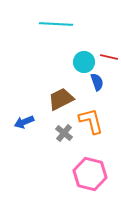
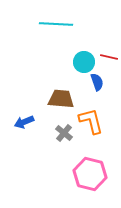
brown trapezoid: rotated 32 degrees clockwise
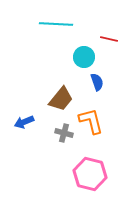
red line: moved 18 px up
cyan circle: moved 5 px up
brown trapezoid: rotated 124 degrees clockwise
gray cross: rotated 24 degrees counterclockwise
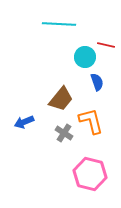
cyan line: moved 3 px right
red line: moved 3 px left, 6 px down
cyan circle: moved 1 px right
gray cross: rotated 18 degrees clockwise
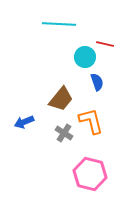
red line: moved 1 px left, 1 px up
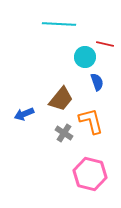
blue arrow: moved 8 px up
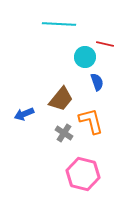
pink hexagon: moved 7 px left
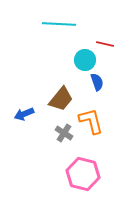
cyan circle: moved 3 px down
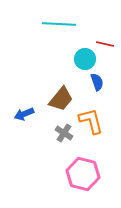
cyan circle: moved 1 px up
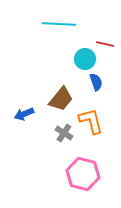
blue semicircle: moved 1 px left
